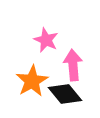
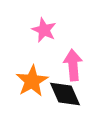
pink star: moved 2 px left, 10 px up
black diamond: rotated 16 degrees clockwise
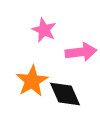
pink arrow: moved 8 px right, 13 px up; rotated 88 degrees clockwise
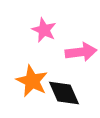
orange star: rotated 16 degrees counterclockwise
black diamond: moved 1 px left, 1 px up
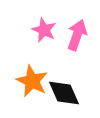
pink arrow: moved 4 px left, 17 px up; rotated 64 degrees counterclockwise
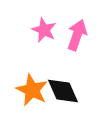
orange star: moved 9 px down
black diamond: moved 1 px left, 2 px up
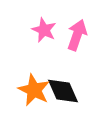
orange star: moved 2 px right
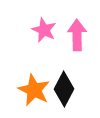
pink arrow: rotated 20 degrees counterclockwise
black diamond: moved 1 px right, 2 px up; rotated 52 degrees clockwise
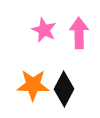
pink arrow: moved 2 px right, 2 px up
orange star: moved 1 px left, 5 px up; rotated 24 degrees counterclockwise
